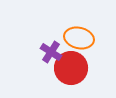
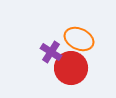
orange ellipse: moved 1 px down; rotated 12 degrees clockwise
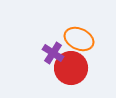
purple cross: moved 2 px right, 1 px down
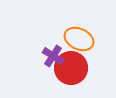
purple cross: moved 3 px down
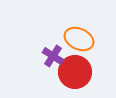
red circle: moved 4 px right, 4 px down
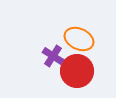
red circle: moved 2 px right, 1 px up
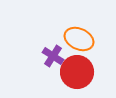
red circle: moved 1 px down
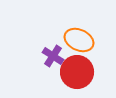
orange ellipse: moved 1 px down
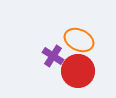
red circle: moved 1 px right, 1 px up
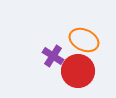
orange ellipse: moved 5 px right
